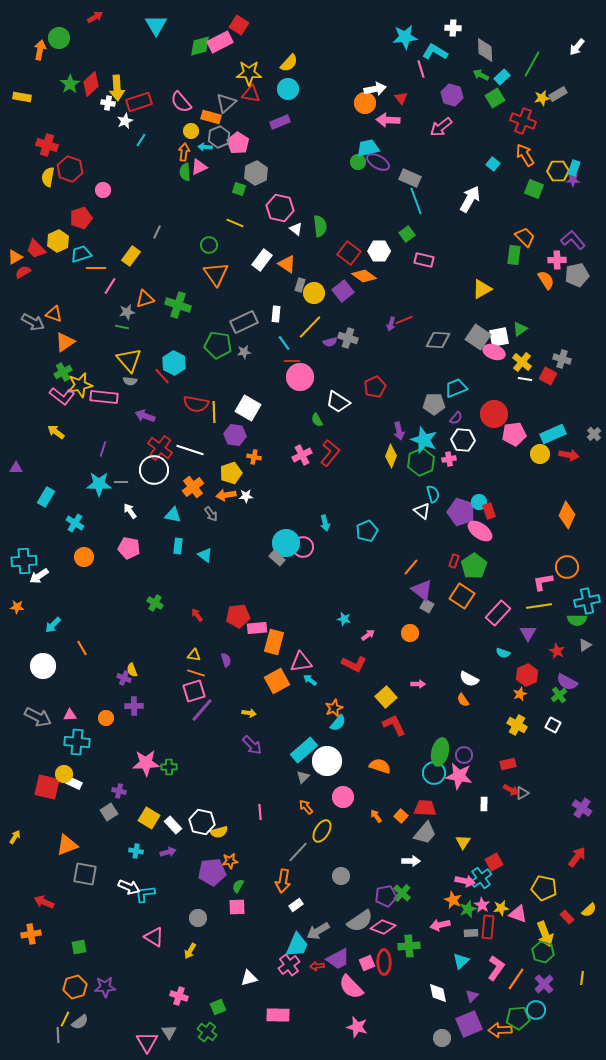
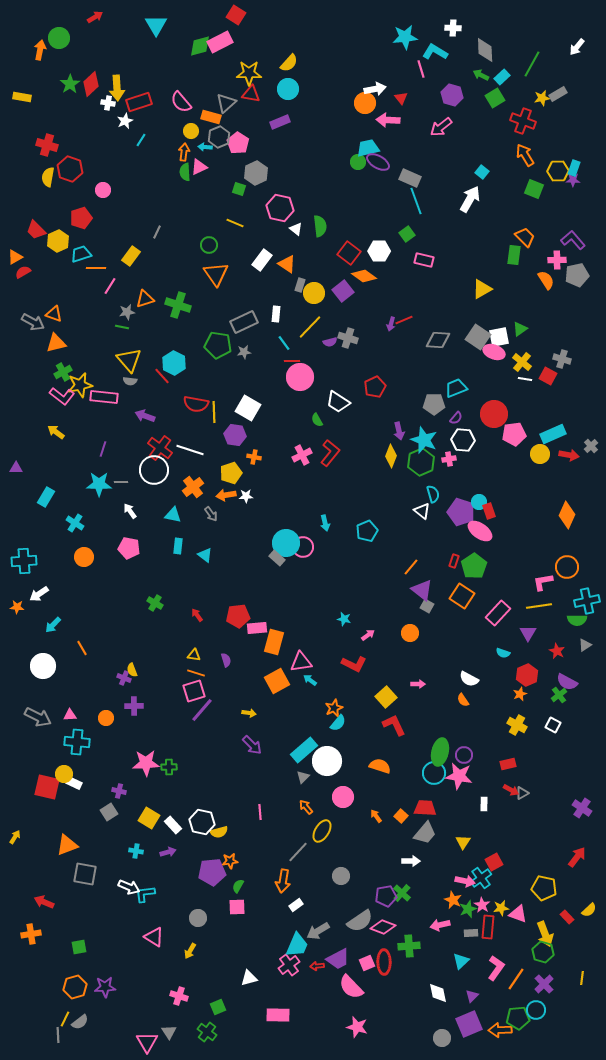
red square at (239, 25): moved 3 px left, 10 px up
cyan square at (493, 164): moved 11 px left, 8 px down
red trapezoid at (36, 249): moved 19 px up
orange triangle at (65, 342): moved 9 px left, 1 px down; rotated 20 degrees clockwise
gray cross at (594, 434): moved 3 px left, 12 px down
white arrow at (39, 576): moved 18 px down
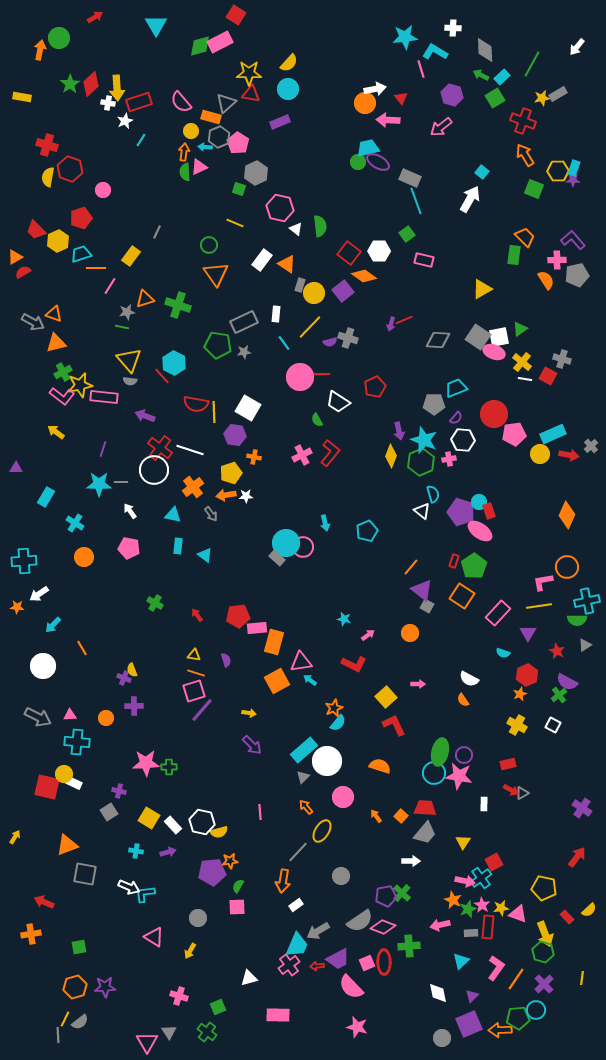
red line at (292, 361): moved 30 px right, 13 px down
